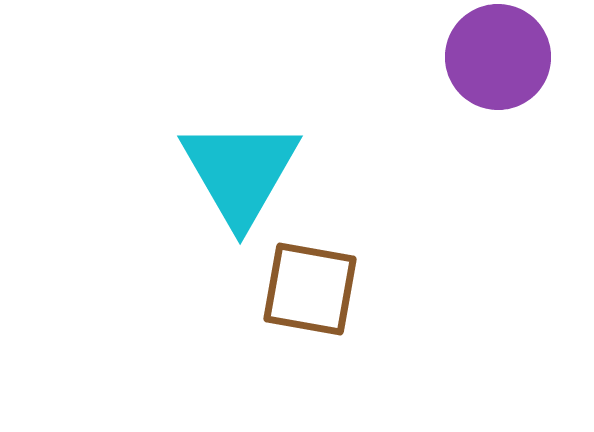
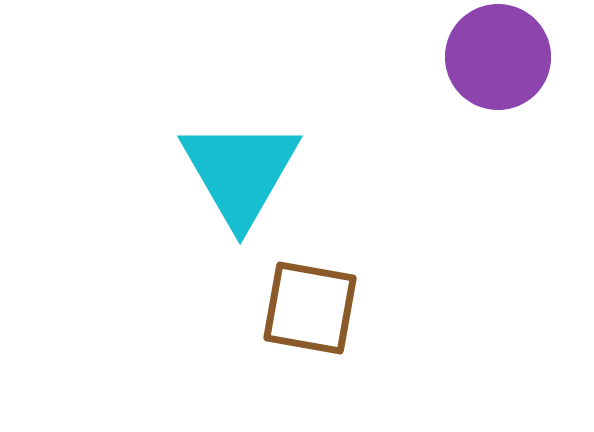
brown square: moved 19 px down
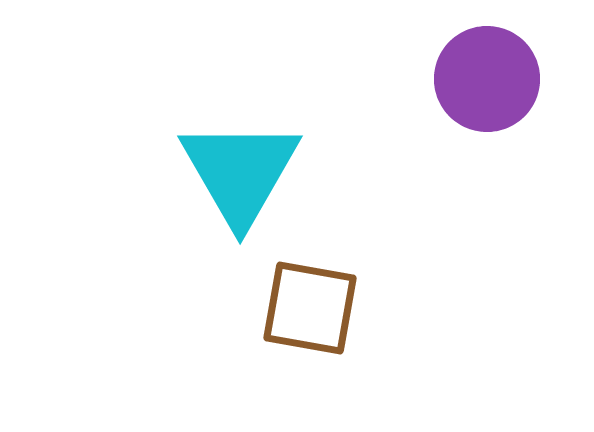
purple circle: moved 11 px left, 22 px down
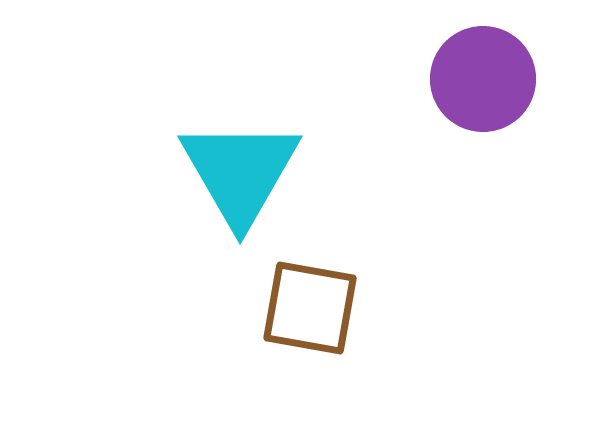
purple circle: moved 4 px left
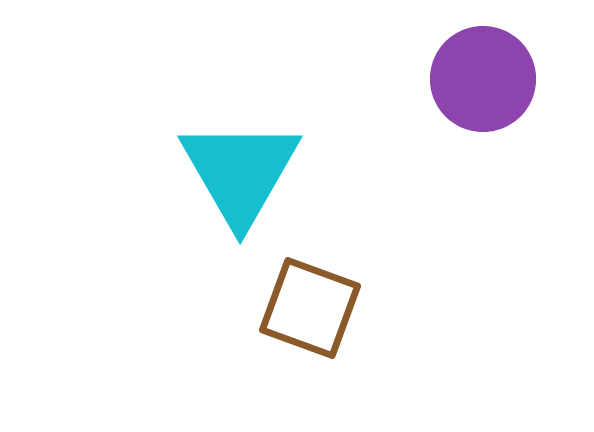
brown square: rotated 10 degrees clockwise
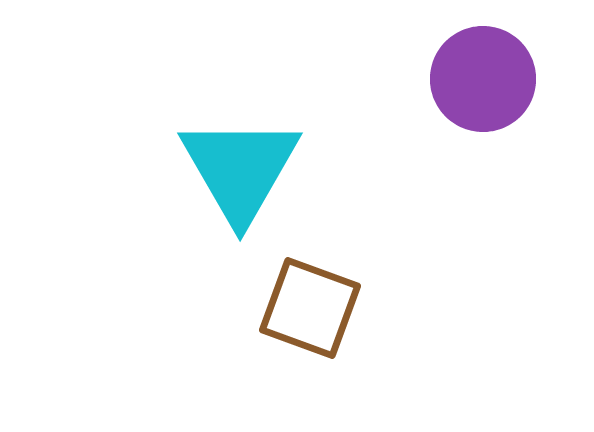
cyan triangle: moved 3 px up
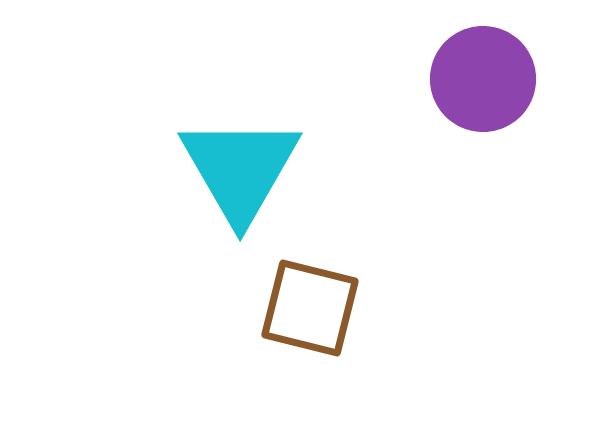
brown square: rotated 6 degrees counterclockwise
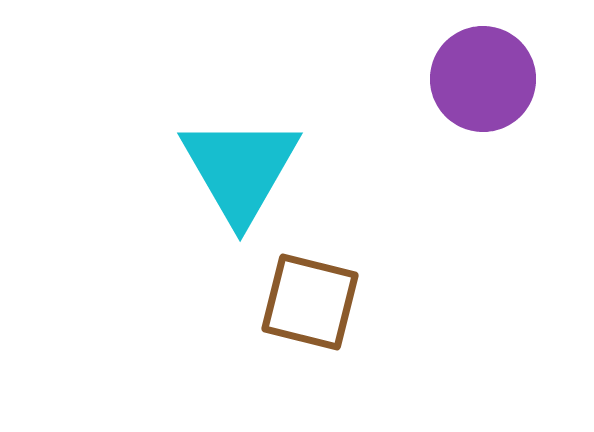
brown square: moved 6 px up
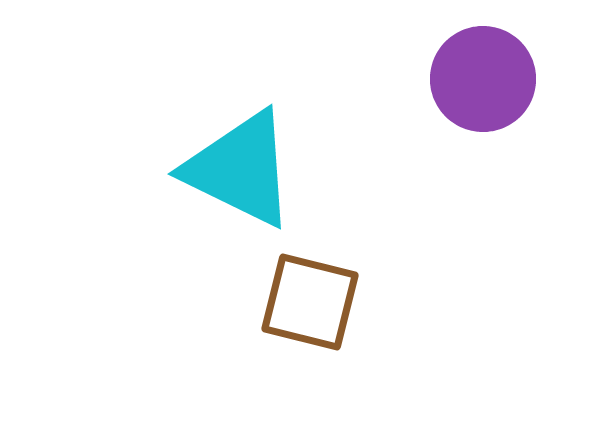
cyan triangle: rotated 34 degrees counterclockwise
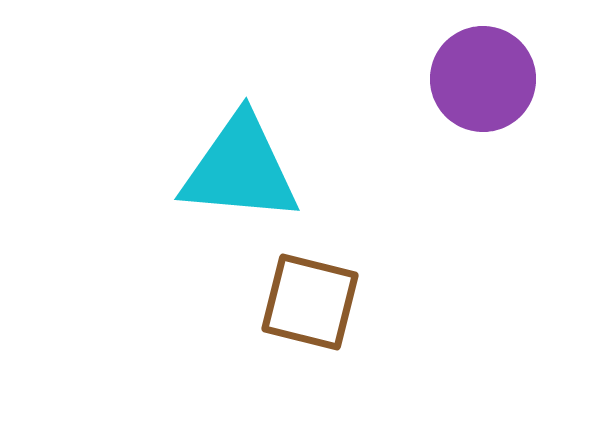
cyan triangle: rotated 21 degrees counterclockwise
